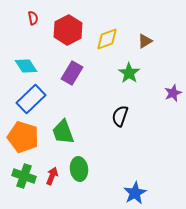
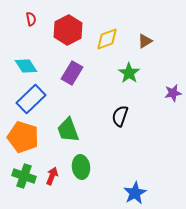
red semicircle: moved 2 px left, 1 px down
purple star: rotated 12 degrees clockwise
green trapezoid: moved 5 px right, 2 px up
green ellipse: moved 2 px right, 2 px up
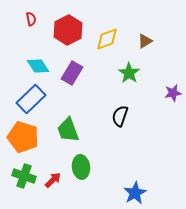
cyan diamond: moved 12 px right
red arrow: moved 1 px right, 4 px down; rotated 24 degrees clockwise
